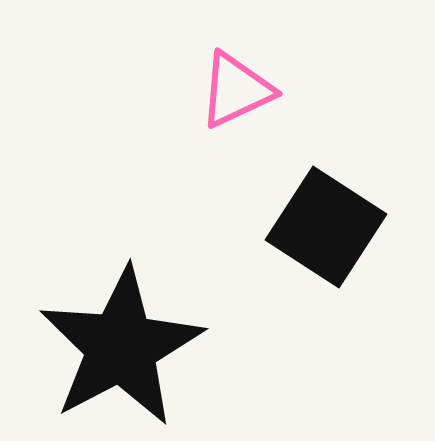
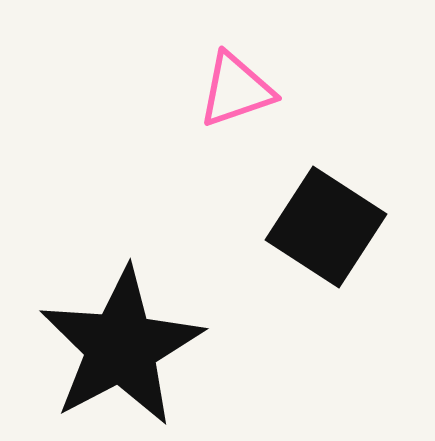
pink triangle: rotated 6 degrees clockwise
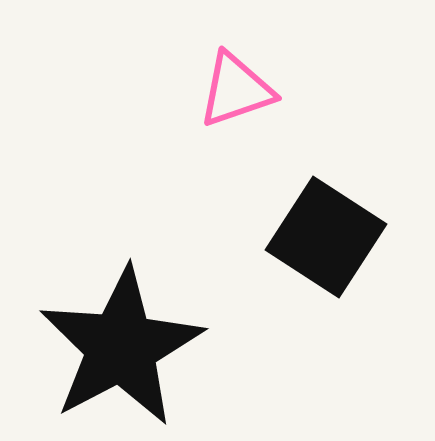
black square: moved 10 px down
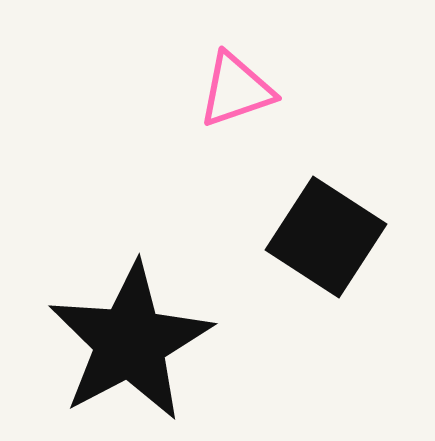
black star: moved 9 px right, 5 px up
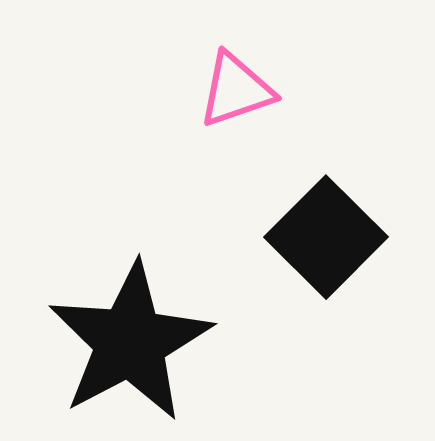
black square: rotated 12 degrees clockwise
